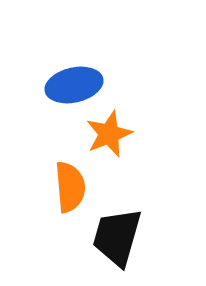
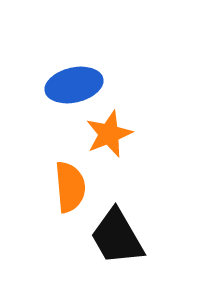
black trapezoid: rotated 46 degrees counterclockwise
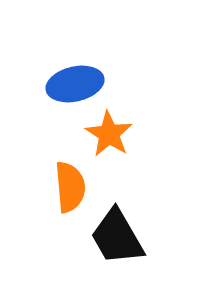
blue ellipse: moved 1 px right, 1 px up
orange star: rotated 18 degrees counterclockwise
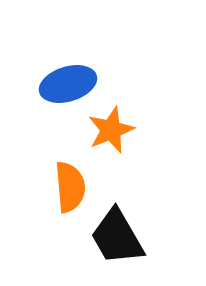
blue ellipse: moved 7 px left; rotated 4 degrees counterclockwise
orange star: moved 2 px right, 4 px up; rotated 18 degrees clockwise
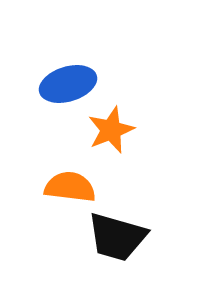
orange semicircle: rotated 78 degrees counterclockwise
black trapezoid: rotated 44 degrees counterclockwise
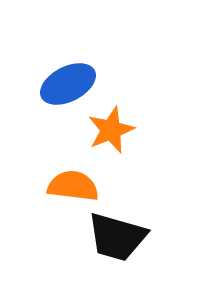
blue ellipse: rotated 10 degrees counterclockwise
orange semicircle: moved 3 px right, 1 px up
